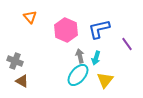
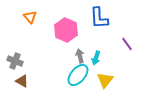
blue L-shape: moved 11 px up; rotated 80 degrees counterclockwise
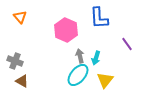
orange triangle: moved 10 px left
